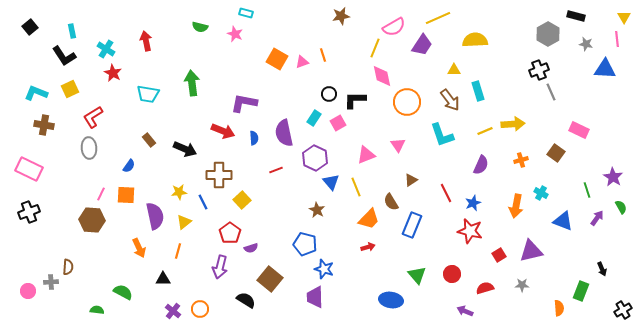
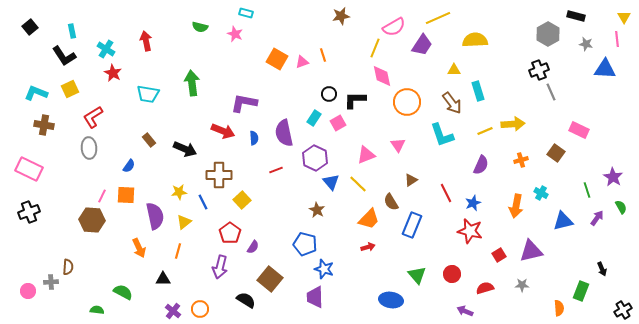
brown arrow at (450, 100): moved 2 px right, 3 px down
yellow line at (356, 187): moved 2 px right, 3 px up; rotated 24 degrees counterclockwise
pink line at (101, 194): moved 1 px right, 2 px down
blue triangle at (563, 221): rotated 35 degrees counterclockwise
purple semicircle at (251, 248): moved 2 px right, 1 px up; rotated 40 degrees counterclockwise
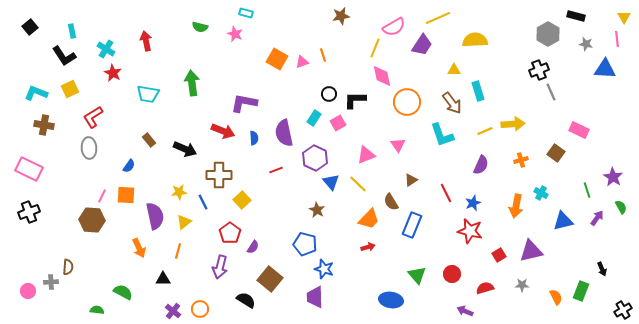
orange semicircle at (559, 308): moved 3 px left, 11 px up; rotated 21 degrees counterclockwise
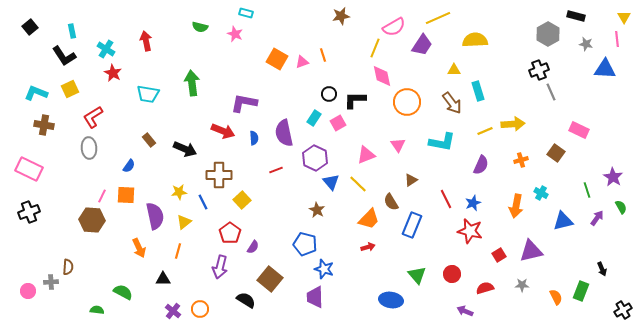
cyan L-shape at (442, 135): moved 7 px down; rotated 60 degrees counterclockwise
red line at (446, 193): moved 6 px down
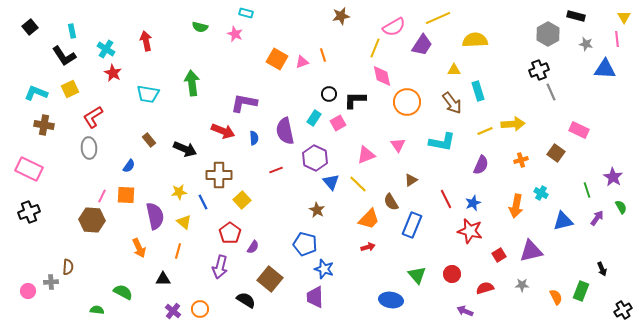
purple semicircle at (284, 133): moved 1 px right, 2 px up
yellow triangle at (184, 222): rotated 42 degrees counterclockwise
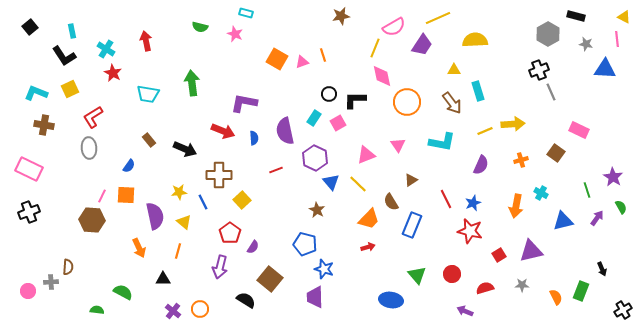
yellow triangle at (624, 17): rotated 32 degrees counterclockwise
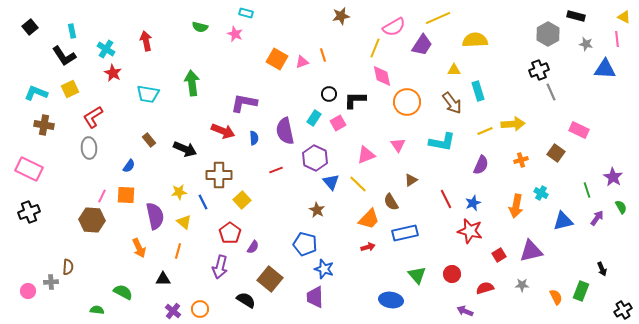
blue rectangle at (412, 225): moved 7 px left, 8 px down; rotated 55 degrees clockwise
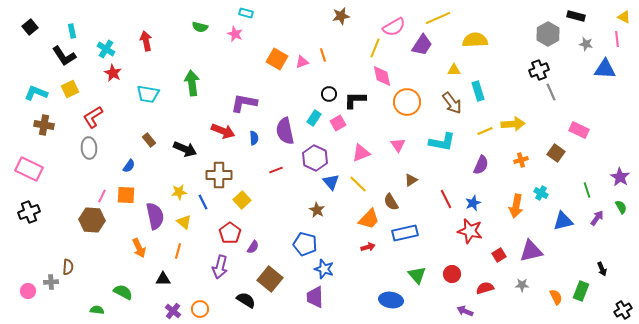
pink triangle at (366, 155): moved 5 px left, 2 px up
purple star at (613, 177): moved 7 px right
